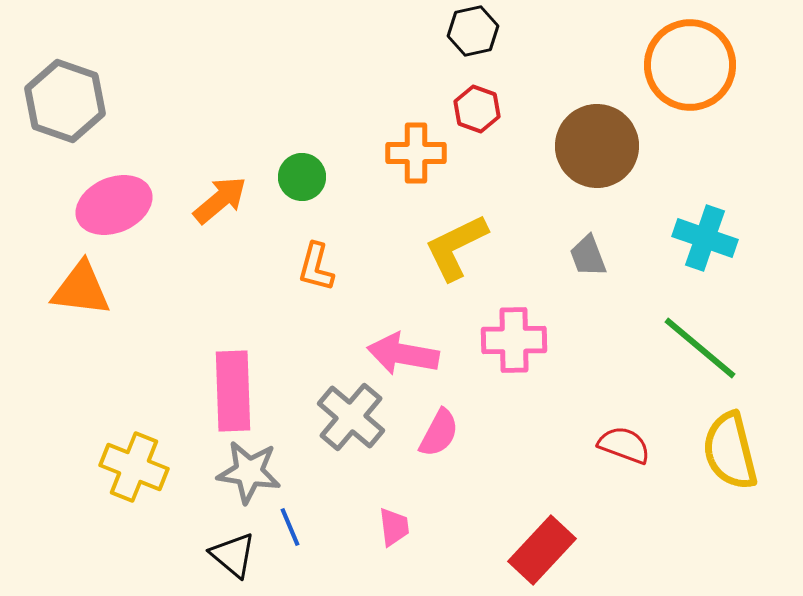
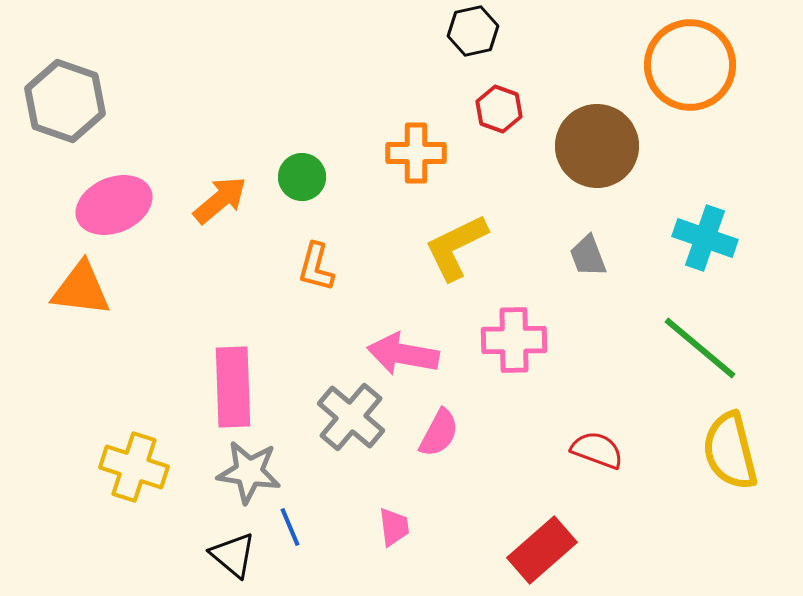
red hexagon: moved 22 px right
pink rectangle: moved 4 px up
red semicircle: moved 27 px left, 5 px down
yellow cross: rotated 4 degrees counterclockwise
red rectangle: rotated 6 degrees clockwise
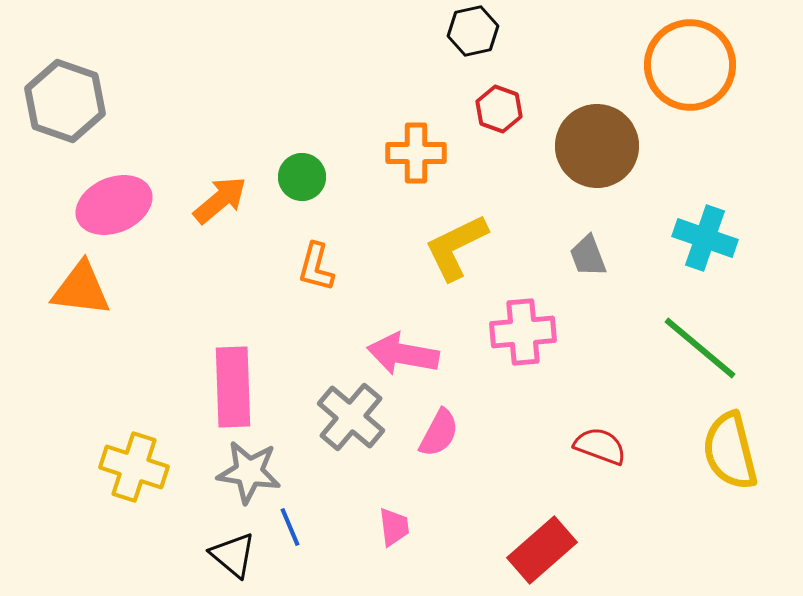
pink cross: moved 9 px right, 8 px up; rotated 4 degrees counterclockwise
red semicircle: moved 3 px right, 4 px up
